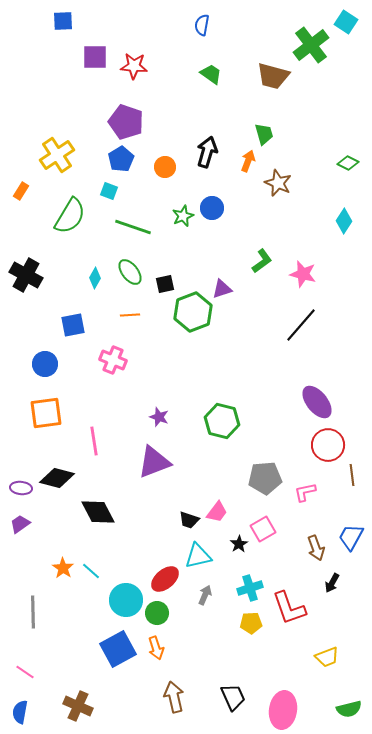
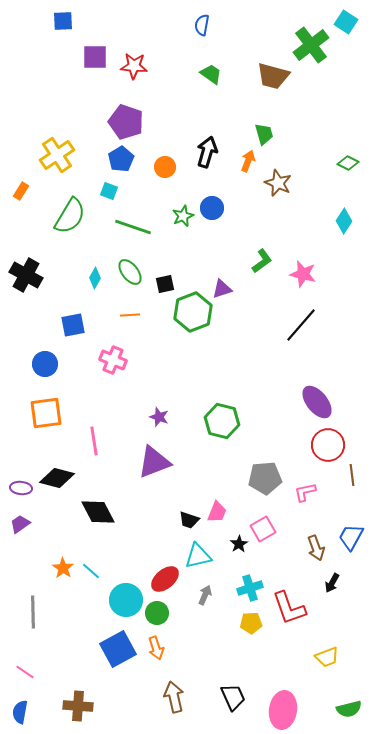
pink trapezoid at (217, 512): rotated 15 degrees counterclockwise
brown cross at (78, 706): rotated 20 degrees counterclockwise
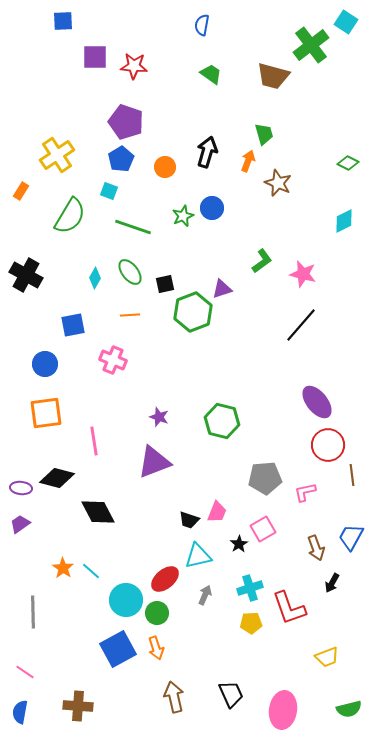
cyan diamond at (344, 221): rotated 30 degrees clockwise
black trapezoid at (233, 697): moved 2 px left, 3 px up
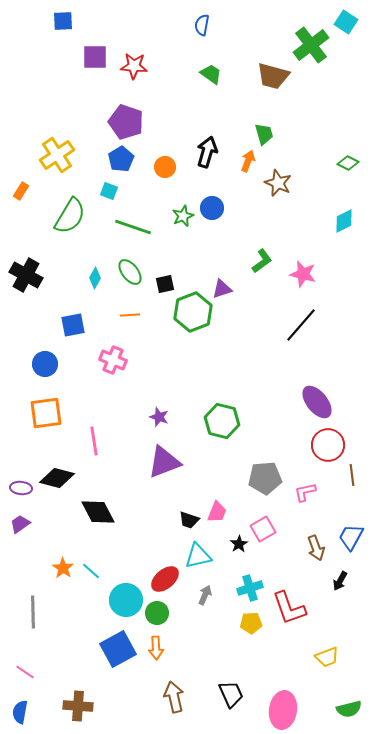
purple triangle at (154, 462): moved 10 px right
black arrow at (332, 583): moved 8 px right, 2 px up
orange arrow at (156, 648): rotated 15 degrees clockwise
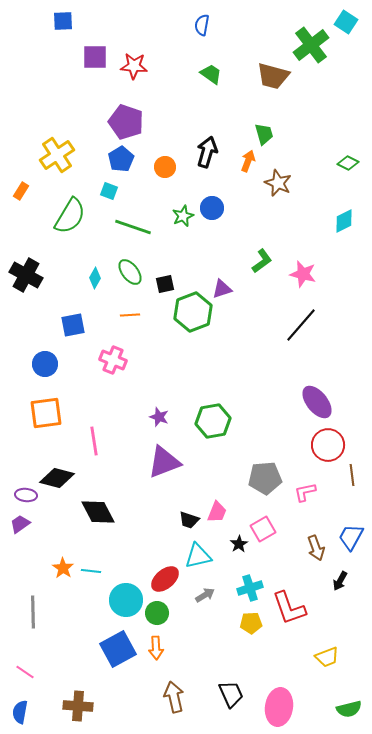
green hexagon at (222, 421): moved 9 px left; rotated 24 degrees counterclockwise
purple ellipse at (21, 488): moved 5 px right, 7 px down
cyan line at (91, 571): rotated 36 degrees counterclockwise
gray arrow at (205, 595): rotated 36 degrees clockwise
pink ellipse at (283, 710): moved 4 px left, 3 px up
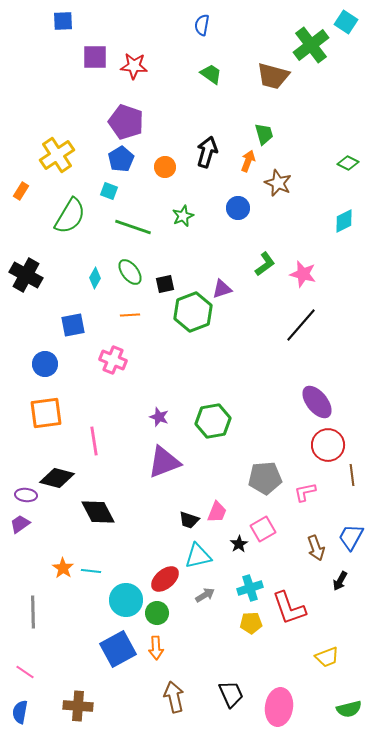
blue circle at (212, 208): moved 26 px right
green L-shape at (262, 261): moved 3 px right, 3 px down
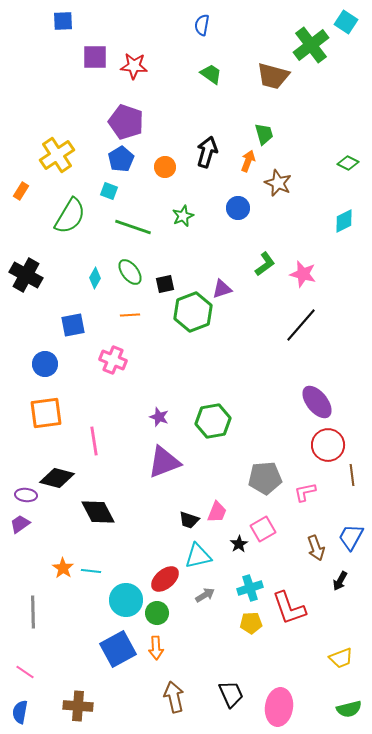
yellow trapezoid at (327, 657): moved 14 px right, 1 px down
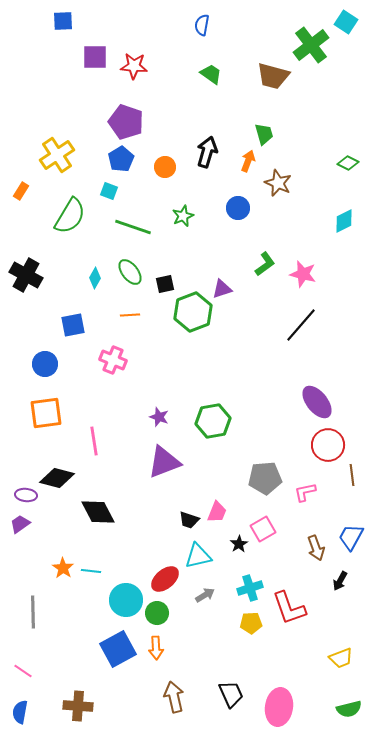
pink line at (25, 672): moved 2 px left, 1 px up
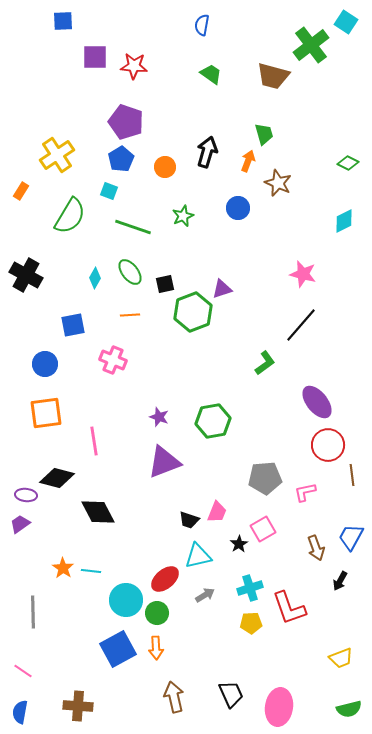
green L-shape at (265, 264): moved 99 px down
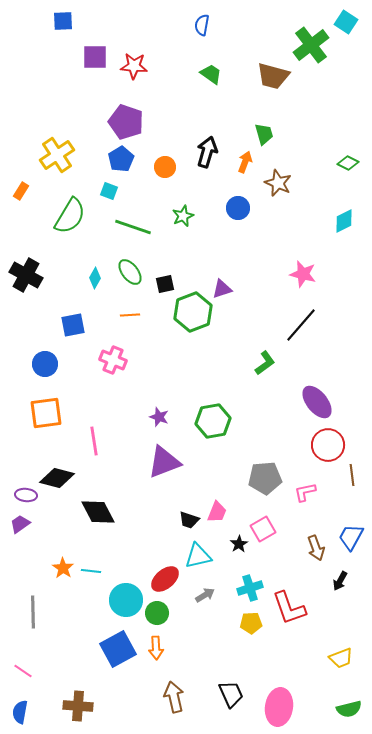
orange arrow at (248, 161): moved 3 px left, 1 px down
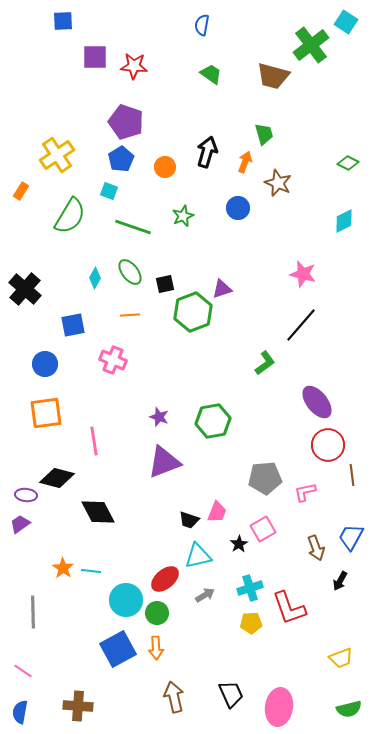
black cross at (26, 275): moved 1 px left, 14 px down; rotated 12 degrees clockwise
